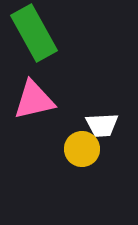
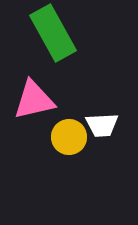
green rectangle: moved 19 px right
yellow circle: moved 13 px left, 12 px up
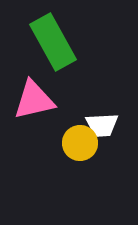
green rectangle: moved 9 px down
yellow circle: moved 11 px right, 6 px down
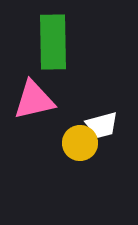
green rectangle: rotated 28 degrees clockwise
white trapezoid: rotated 12 degrees counterclockwise
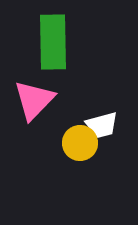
pink triangle: rotated 33 degrees counterclockwise
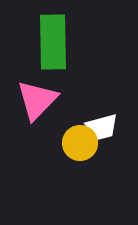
pink triangle: moved 3 px right
white trapezoid: moved 2 px down
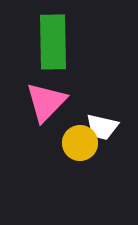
pink triangle: moved 9 px right, 2 px down
white trapezoid: rotated 28 degrees clockwise
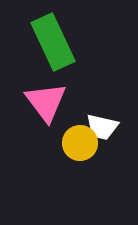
green rectangle: rotated 24 degrees counterclockwise
pink triangle: rotated 21 degrees counterclockwise
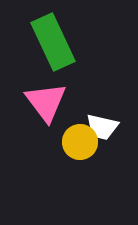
yellow circle: moved 1 px up
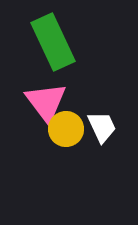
white trapezoid: rotated 128 degrees counterclockwise
yellow circle: moved 14 px left, 13 px up
